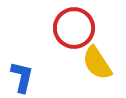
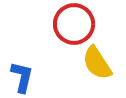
red circle: moved 4 px up
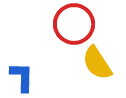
blue L-shape: rotated 12 degrees counterclockwise
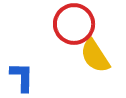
yellow semicircle: moved 2 px left, 7 px up
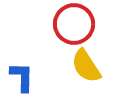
yellow semicircle: moved 9 px left, 10 px down
